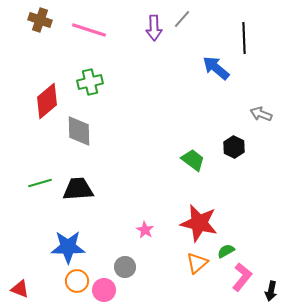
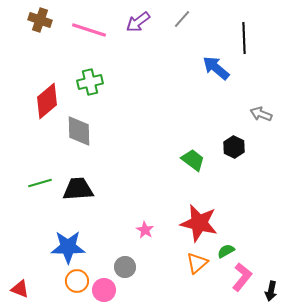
purple arrow: moved 16 px left, 6 px up; rotated 55 degrees clockwise
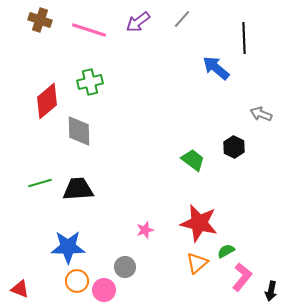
pink star: rotated 24 degrees clockwise
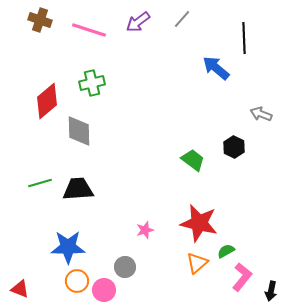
green cross: moved 2 px right, 1 px down
